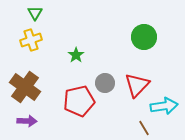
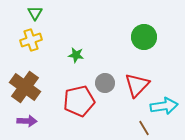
green star: rotated 28 degrees counterclockwise
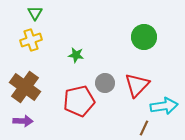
purple arrow: moved 4 px left
brown line: rotated 56 degrees clockwise
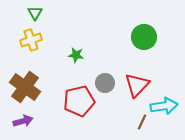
purple arrow: rotated 18 degrees counterclockwise
brown line: moved 2 px left, 6 px up
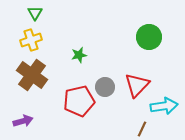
green circle: moved 5 px right
green star: moved 3 px right; rotated 21 degrees counterclockwise
gray circle: moved 4 px down
brown cross: moved 7 px right, 12 px up
brown line: moved 7 px down
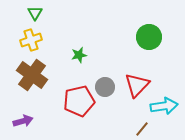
brown line: rotated 14 degrees clockwise
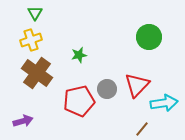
brown cross: moved 5 px right, 2 px up
gray circle: moved 2 px right, 2 px down
cyan arrow: moved 3 px up
